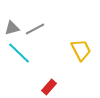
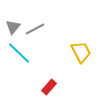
gray triangle: moved 1 px right, 1 px up; rotated 35 degrees counterclockwise
yellow trapezoid: moved 2 px down
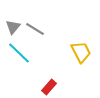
gray line: rotated 60 degrees clockwise
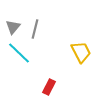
gray line: rotated 72 degrees clockwise
red rectangle: rotated 14 degrees counterclockwise
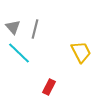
gray triangle: rotated 21 degrees counterclockwise
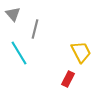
gray triangle: moved 13 px up
cyan line: rotated 15 degrees clockwise
red rectangle: moved 19 px right, 8 px up
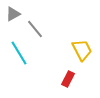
gray triangle: rotated 42 degrees clockwise
gray line: rotated 54 degrees counterclockwise
yellow trapezoid: moved 1 px right, 2 px up
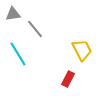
gray triangle: rotated 21 degrees clockwise
cyan line: moved 1 px left, 1 px down
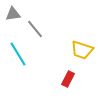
yellow trapezoid: rotated 135 degrees clockwise
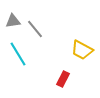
gray triangle: moved 7 px down
yellow trapezoid: rotated 10 degrees clockwise
red rectangle: moved 5 px left
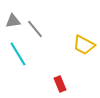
yellow trapezoid: moved 2 px right, 5 px up
red rectangle: moved 3 px left, 5 px down; rotated 49 degrees counterclockwise
